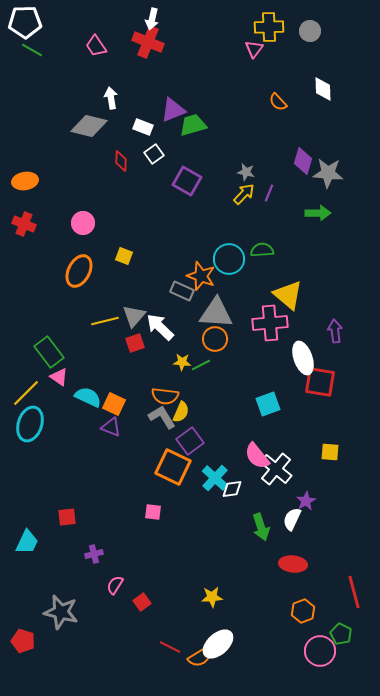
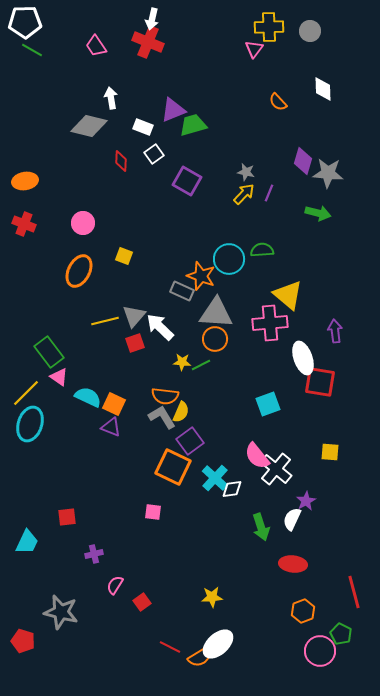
green arrow at (318, 213): rotated 15 degrees clockwise
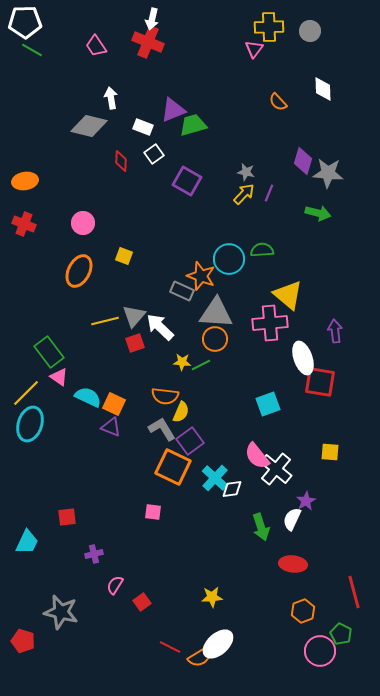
gray L-shape at (162, 417): moved 12 px down
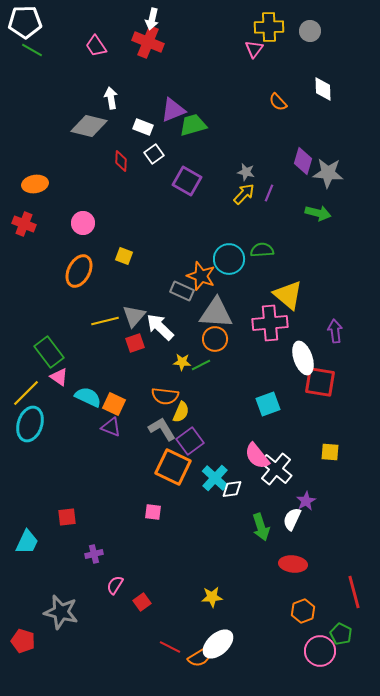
orange ellipse at (25, 181): moved 10 px right, 3 px down
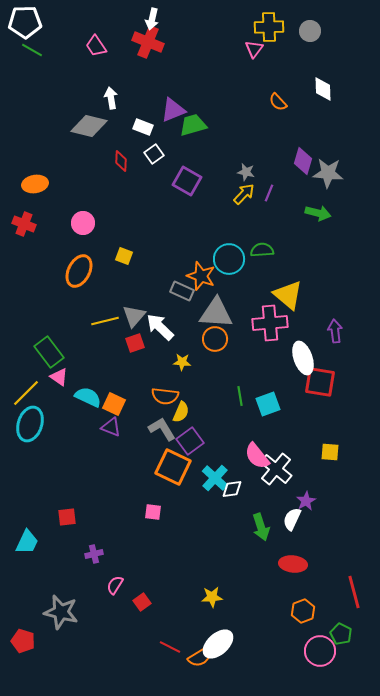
green line at (201, 365): moved 39 px right, 31 px down; rotated 72 degrees counterclockwise
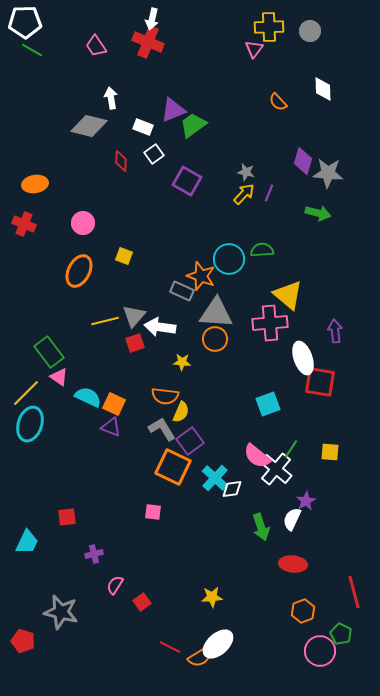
green trapezoid at (193, 125): rotated 20 degrees counterclockwise
white arrow at (160, 327): rotated 36 degrees counterclockwise
green line at (240, 396): moved 51 px right, 53 px down; rotated 42 degrees clockwise
pink semicircle at (257, 456): rotated 12 degrees counterclockwise
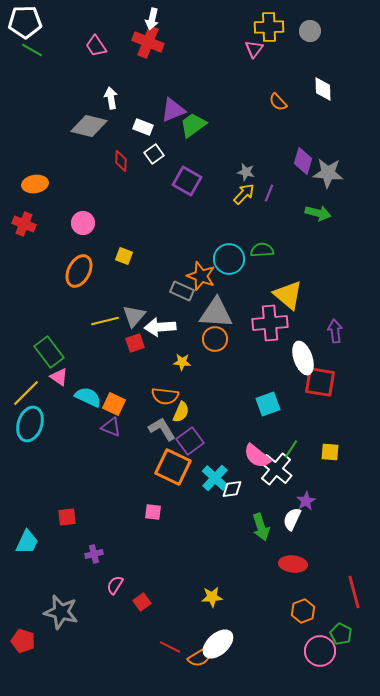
white arrow at (160, 327): rotated 12 degrees counterclockwise
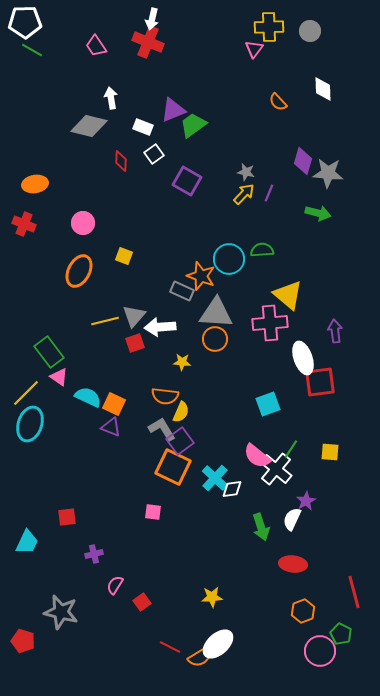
red square at (320, 382): rotated 16 degrees counterclockwise
purple square at (190, 441): moved 10 px left
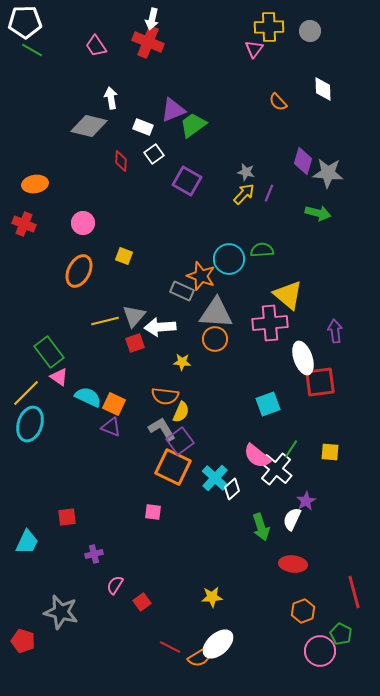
white diamond at (232, 489): rotated 35 degrees counterclockwise
